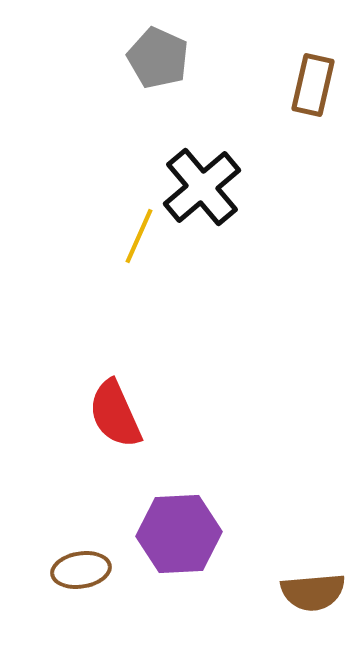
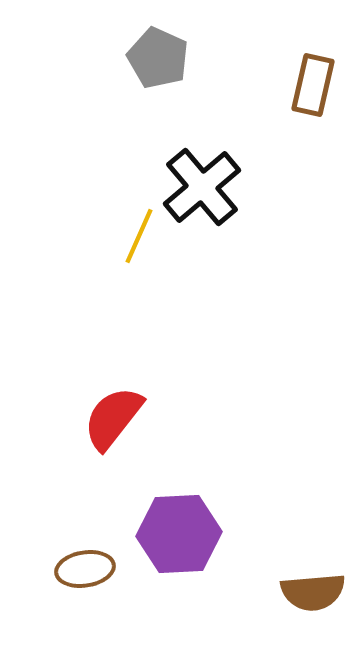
red semicircle: moved 2 px left, 4 px down; rotated 62 degrees clockwise
brown ellipse: moved 4 px right, 1 px up
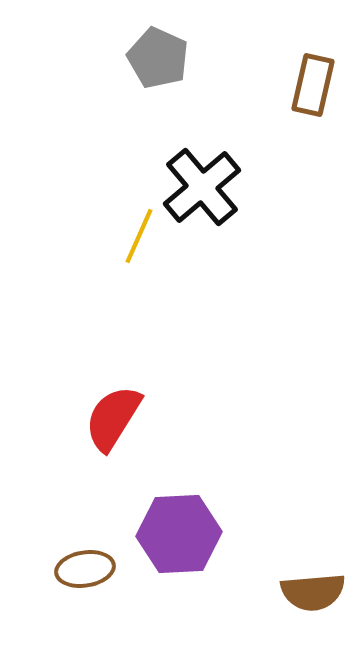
red semicircle: rotated 6 degrees counterclockwise
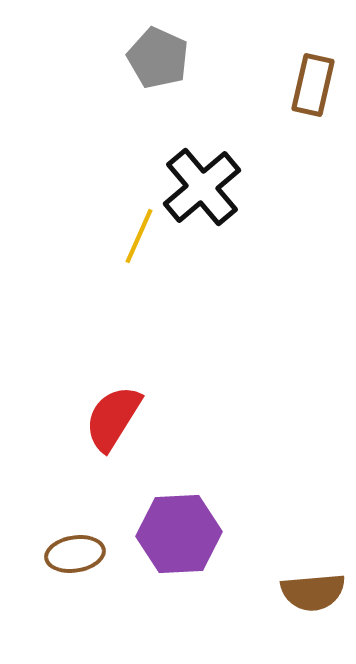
brown ellipse: moved 10 px left, 15 px up
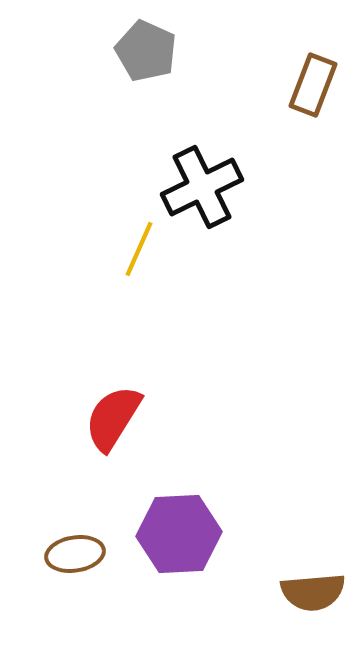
gray pentagon: moved 12 px left, 7 px up
brown rectangle: rotated 8 degrees clockwise
black cross: rotated 14 degrees clockwise
yellow line: moved 13 px down
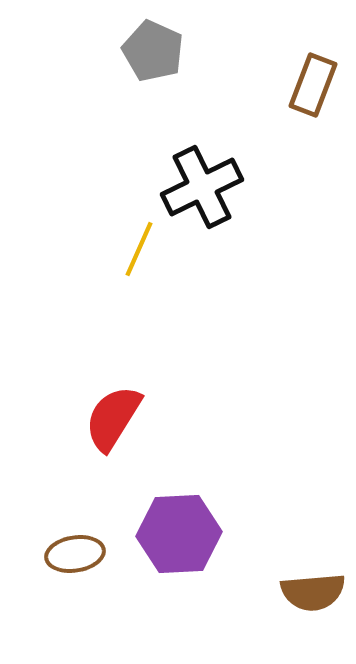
gray pentagon: moved 7 px right
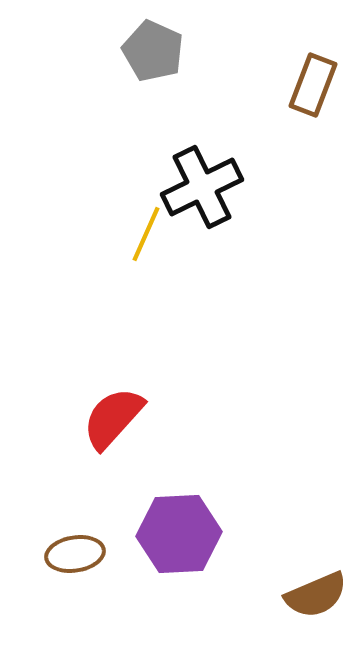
yellow line: moved 7 px right, 15 px up
red semicircle: rotated 10 degrees clockwise
brown semicircle: moved 3 px right, 3 px down; rotated 18 degrees counterclockwise
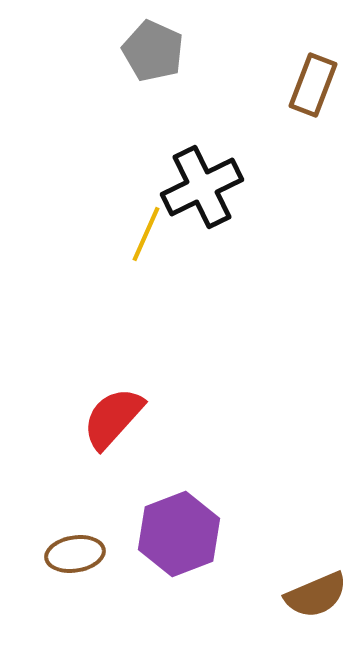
purple hexagon: rotated 18 degrees counterclockwise
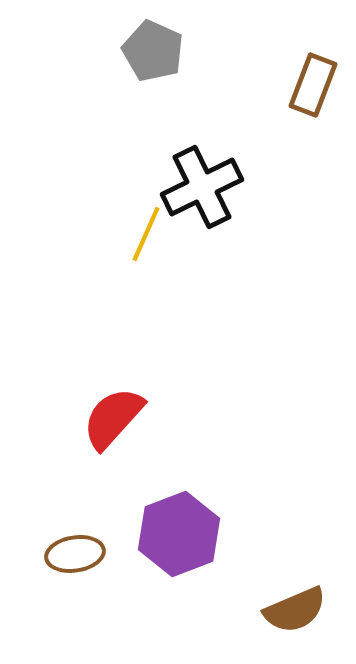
brown semicircle: moved 21 px left, 15 px down
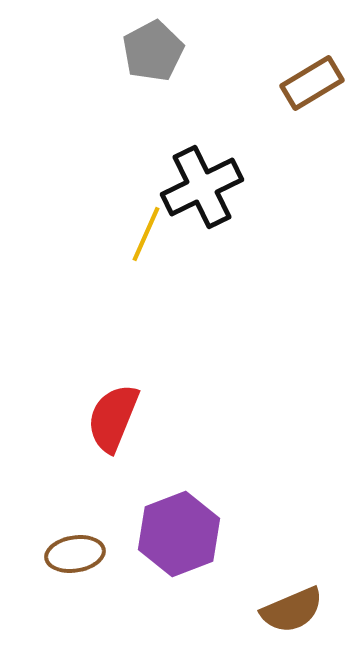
gray pentagon: rotated 20 degrees clockwise
brown rectangle: moved 1 px left, 2 px up; rotated 38 degrees clockwise
red semicircle: rotated 20 degrees counterclockwise
brown semicircle: moved 3 px left
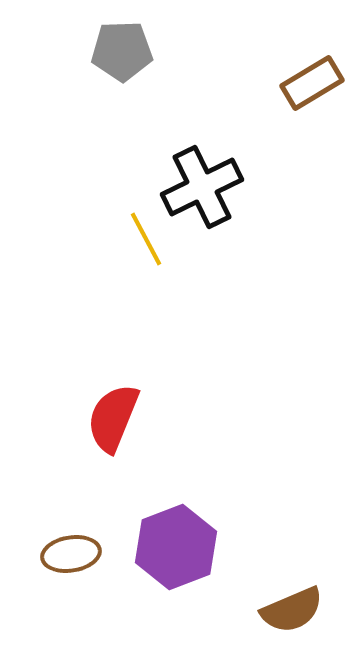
gray pentagon: moved 31 px left; rotated 26 degrees clockwise
yellow line: moved 5 px down; rotated 52 degrees counterclockwise
purple hexagon: moved 3 px left, 13 px down
brown ellipse: moved 4 px left
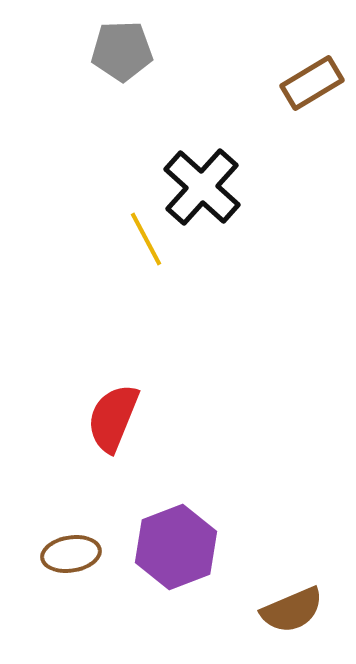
black cross: rotated 22 degrees counterclockwise
